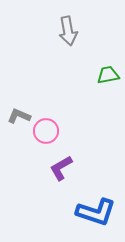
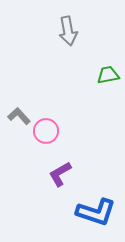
gray L-shape: rotated 25 degrees clockwise
purple L-shape: moved 1 px left, 6 px down
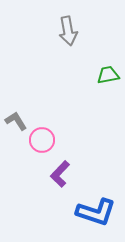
gray L-shape: moved 3 px left, 5 px down; rotated 10 degrees clockwise
pink circle: moved 4 px left, 9 px down
purple L-shape: rotated 16 degrees counterclockwise
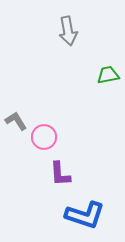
pink circle: moved 2 px right, 3 px up
purple L-shape: rotated 48 degrees counterclockwise
blue L-shape: moved 11 px left, 3 px down
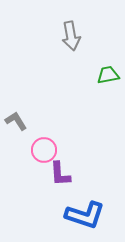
gray arrow: moved 3 px right, 5 px down
pink circle: moved 13 px down
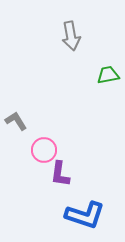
purple L-shape: rotated 12 degrees clockwise
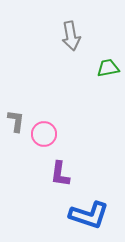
green trapezoid: moved 7 px up
gray L-shape: rotated 40 degrees clockwise
pink circle: moved 16 px up
blue L-shape: moved 4 px right
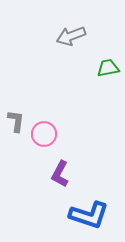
gray arrow: rotated 80 degrees clockwise
purple L-shape: rotated 20 degrees clockwise
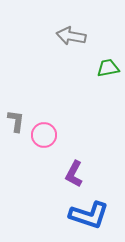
gray arrow: rotated 32 degrees clockwise
pink circle: moved 1 px down
purple L-shape: moved 14 px right
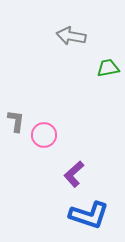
purple L-shape: rotated 20 degrees clockwise
